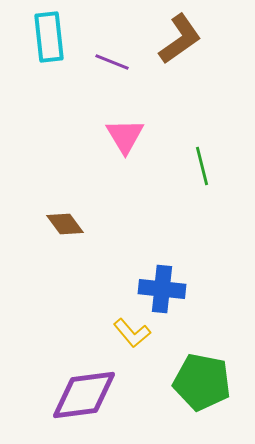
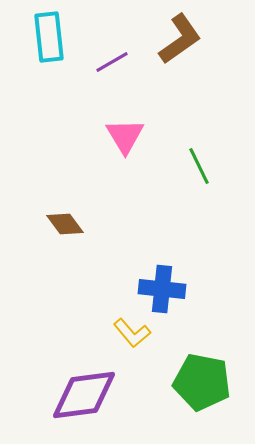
purple line: rotated 52 degrees counterclockwise
green line: moved 3 px left; rotated 12 degrees counterclockwise
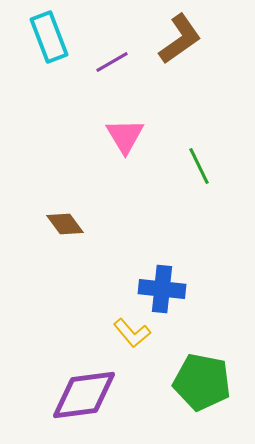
cyan rectangle: rotated 15 degrees counterclockwise
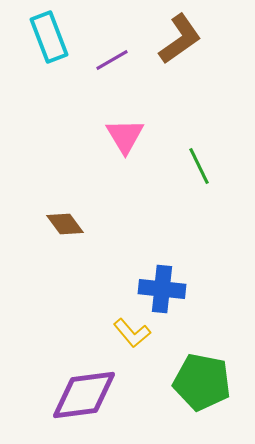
purple line: moved 2 px up
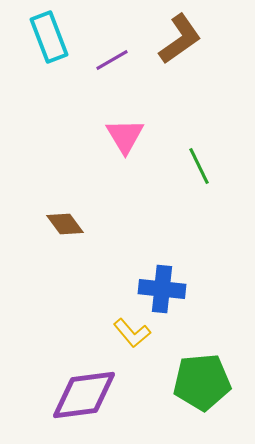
green pentagon: rotated 16 degrees counterclockwise
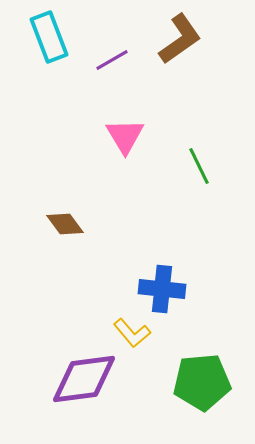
purple diamond: moved 16 px up
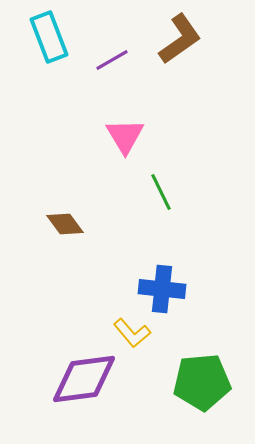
green line: moved 38 px left, 26 px down
